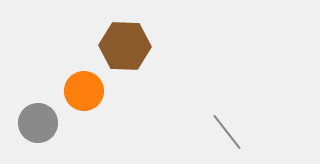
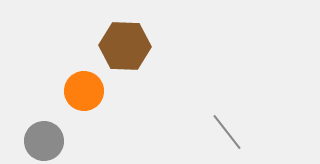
gray circle: moved 6 px right, 18 px down
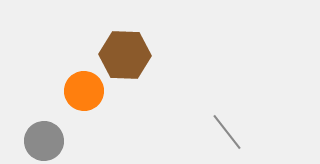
brown hexagon: moved 9 px down
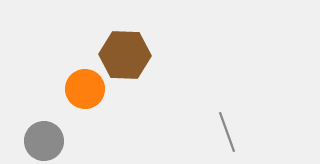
orange circle: moved 1 px right, 2 px up
gray line: rotated 18 degrees clockwise
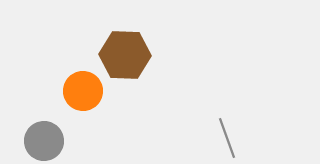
orange circle: moved 2 px left, 2 px down
gray line: moved 6 px down
